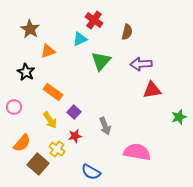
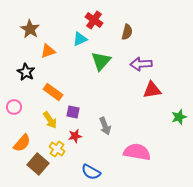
purple square: moved 1 px left; rotated 32 degrees counterclockwise
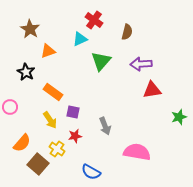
pink circle: moved 4 px left
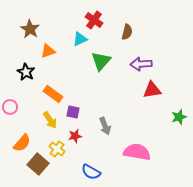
orange rectangle: moved 2 px down
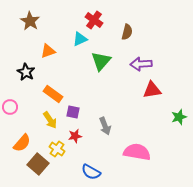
brown star: moved 8 px up
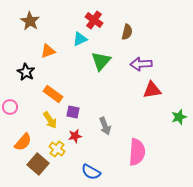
orange semicircle: moved 1 px right, 1 px up
pink semicircle: rotated 84 degrees clockwise
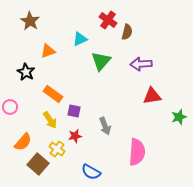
red cross: moved 14 px right
red triangle: moved 6 px down
purple square: moved 1 px right, 1 px up
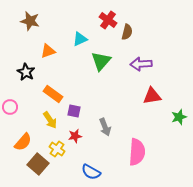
brown star: rotated 18 degrees counterclockwise
gray arrow: moved 1 px down
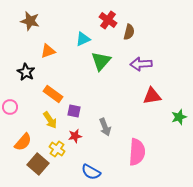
brown semicircle: moved 2 px right
cyan triangle: moved 3 px right
